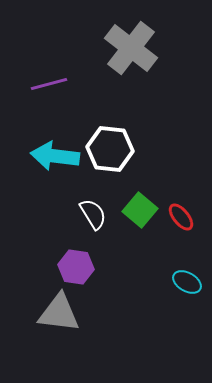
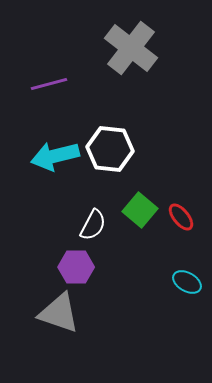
cyan arrow: rotated 21 degrees counterclockwise
white semicircle: moved 11 px down; rotated 60 degrees clockwise
purple hexagon: rotated 8 degrees counterclockwise
gray triangle: rotated 12 degrees clockwise
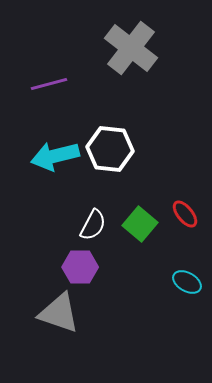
green square: moved 14 px down
red ellipse: moved 4 px right, 3 px up
purple hexagon: moved 4 px right
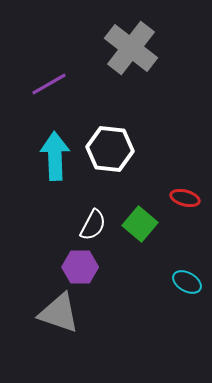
purple line: rotated 15 degrees counterclockwise
cyan arrow: rotated 102 degrees clockwise
red ellipse: moved 16 px up; rotated 36 degrees counterclockwise
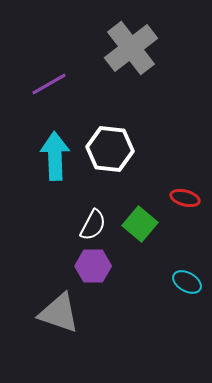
gray cross: rotated 14 degrees clockwise
purple hexagon: moved 13 px right, 1 px up
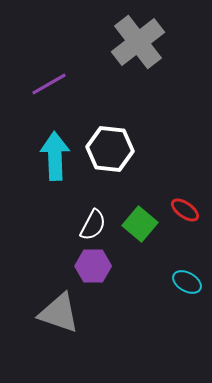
gray cross: moved 7 px right, 6 px up
red ellipse: moved 12 px down; rotated 20 degrees clockwise
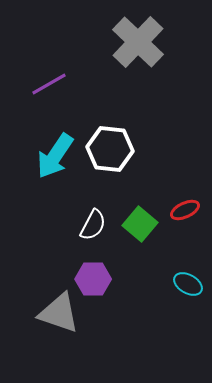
gray cross: rotated 8 degrees counterclockwise
cyan arrow: rotated 144 degrees counterclockwise
red ellipse: rotated 60 degrees counterclockwise
purple hexagon: moved 13 px down
cyan ellipse: moved 1 px right, 2 px down
